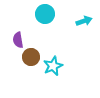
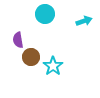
cyan star: rotated 12 degrees counterclockwise
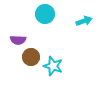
purple semicircle: rotated 77 degrees counterclockwise
cyan star: rotated 18 degrees counterclockwise
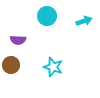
cyan circle: moved 2 px right, 2 px down
brown circle: moved 20 px left, 8 px down
cyan star: moved 1 px down
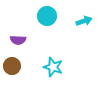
brown circle: moved 1 px right, 1 px down
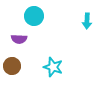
cyan circle: moved 13 px left
cyan arrow: moved 3 px right; rotated 112 degrees clockwise
purple semicircle: moved 1 px right, 1 px up
